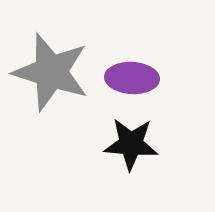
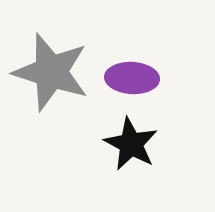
black star: rotated 24 degrees clockwise
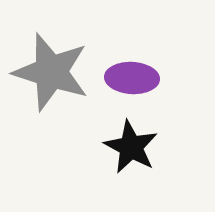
black star: moved 3 px down
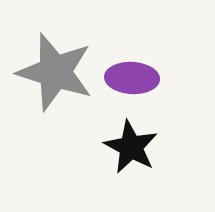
gray star: moved 4 px right
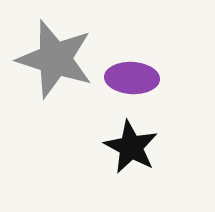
gray star: moved 13 px up
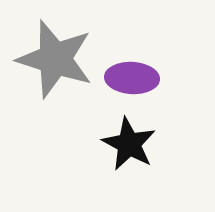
black star: moved 2 px left, 3 px up
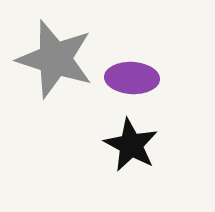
black star: moved 2 px right, 1 px down
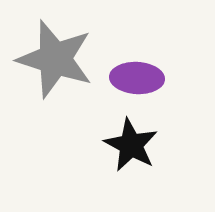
purple ellipse: moved 5 px right
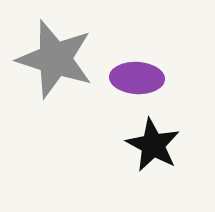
black star: moved 22 px right
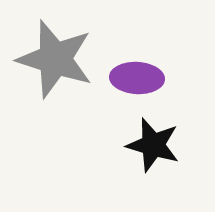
black star: rotated 12 degrees counterclockwise
